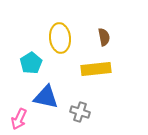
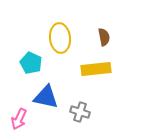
cyan pentagon: rotated 15 degrees counterclockwise
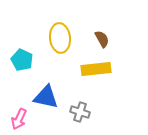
brown semicircle: moved 2 px left, 2 px down; rotated 18 degrees counterclockwise
cyan pentagon: moved 9 px left, 3 px up
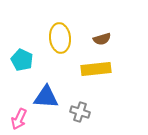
brown semicircle: rotated 102 degrees clockwise
blue triangle: rotated 8 degrees counterclockwise
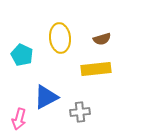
cyan pentagon: moved 5 px up
blue triangle: rotated 32 degrees counterclockwise
gray cross: rotated 24 degrees counterclockwise
pink arrow: rotated 10 degrees counterclockwise
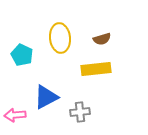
pink arrow: moved 4 px left, 4 px up; rotated 70 degrees clockwise
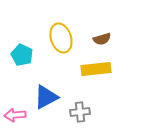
yellow ellipse: moved 1 px right; rotated 12 degrees counterclockwise
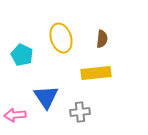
brown semicircle: rotated 66 degrees counterclockwise
yellow rectangle: moved 4 px down
blue triangle: rotated 36 degrees counterclockwise
